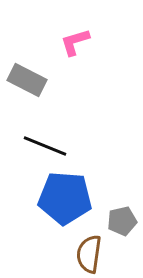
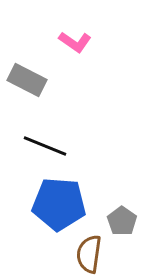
pink L-shape: rotated 128 degrees counterclockwise
blue pentagon: moved 6 px left, 6 px down
gray pentagon: rotated 24 degrees counterclockwise
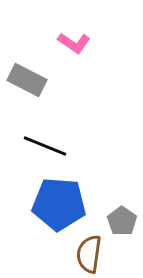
pink L-shape: moved 1 px left, 1 px down
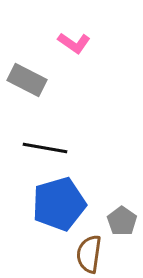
black line: moved 2 px down; rotated 12 degrees counterclockwise
blue pentagon: rotated 20 degrees counterclockwise
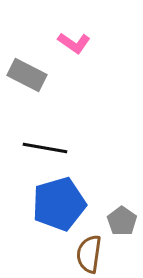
gray rectangle: moved 5 px up
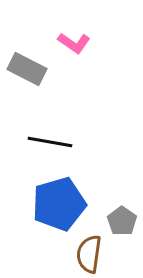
gray rectangle: moved 6 px up
black line: moved 5 px right, 6 px up
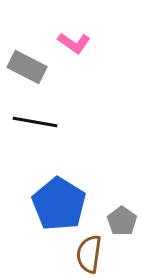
gray rectangle: moved 2 px up
black line: moved 15 px left, 20 px up
blue pentagon: rotated 24 degrees counterclockwise
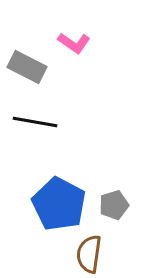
blue pentagon: rotated 4 degrees counterclockwise
gray pentagon: moved 8 px left, 16 px up; rotated 20 degrees clockwise
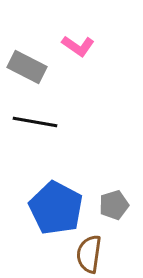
pink L-shape: moved 4 px right, 3 px down
blue pentagon: moved 3 px left, 4 px down
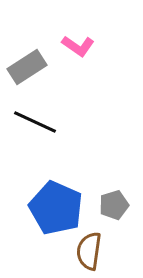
gray rectangle: rotated 60 degrees counterclockwise
black line: rotated 15 degrees clockwise
blue pentagon: rotated 4 degrees counterclockwise
brown semicircle: moved 3 px up
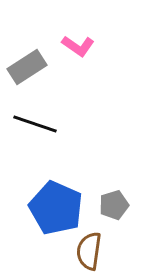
black line: moved 2 px down; rotated 6 degrees counterclockwise
